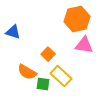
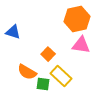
pink triangle: moved 3 px left
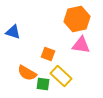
orange square: rotated 24 degrees counterclockwise
orange semicircle: moved 1 px down
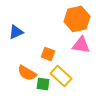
blue triangle: moved 3 px right; rotated 42 degrees counterclockwise
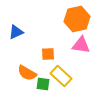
orange square: rotated 24 degrees counterclockwise
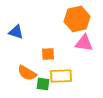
blue triangle: rotated 42 degrees clockwise
pink triangle: moved 3 px right, 2 px up
yellow rectangle: rotated 45 degrees counterclockwise
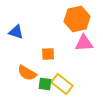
pink triangle: rotated 12 degrees counterclockwise
yellow rectangle: moved 1 px right, 8 px down; rotated 40 degrees clockwise
green square: moved 2 px right
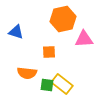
orange hexagon: moved 14 px left
pink triangle: moved 4 px up
orange square: moved 1 px right, 2 px up
orange semicircle: rotated 24 degrees counterclockwise
green square: moved 2 px right, 1 px down
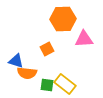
orange hexagon: rotated 10 degrees clockwise
blue triangle: moved 29 px down
orange square: moved 2 px left, 3 px up; rotated 24 degrees counterclockwise
yellow rectangle: moved 3 px right
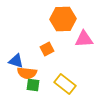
green square: moved 14 px left
